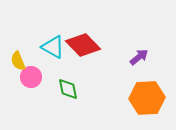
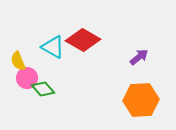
red diamond: moved 5 px up; rotated 16 degrees counterclockwise
pink circle: moved 4 px left, 1 px down
green diamond: moved 25 px left; rotated 30 degrees counterclockwise
orange hexagon: moved 6 px left, 2 px down
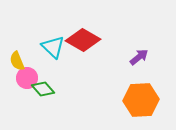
cyan triangle: rotated 15 degrees clockwise
yellow semicircle: moved 1 px left
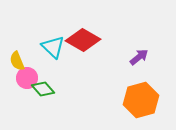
orange hexagon: rotated 12 degrees counterclockwise
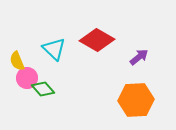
red diamond: moved 14 px right
cyan triangle: moved 1 px right, 2 px down
orange hexagon: moved 5 px left; rotated 12 degrees clockwise
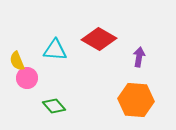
red diamond: moved 2 px right, 1 px up
cyan triangle: moved 1 px right, 1 px down; rotated 40 degrees counterclockwise
purple arrow: rotated 42 degrees counterclockwise
green diamond: moved 11 px right, 17 px down
orange hexagon: rotated 8 degrees clockwise
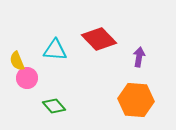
red diamond: rotated 16 degrees clockwise
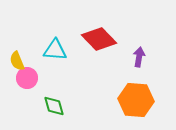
green diamond: rotated 25 degrees clockwise
